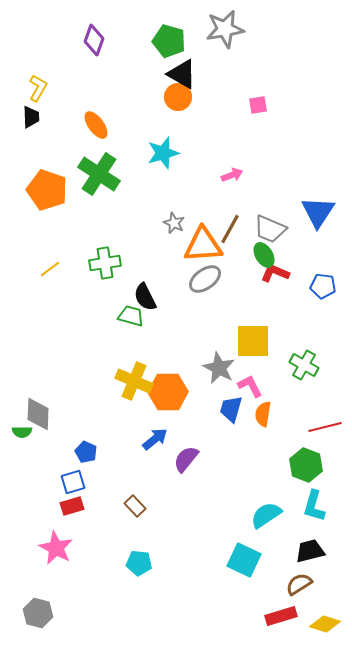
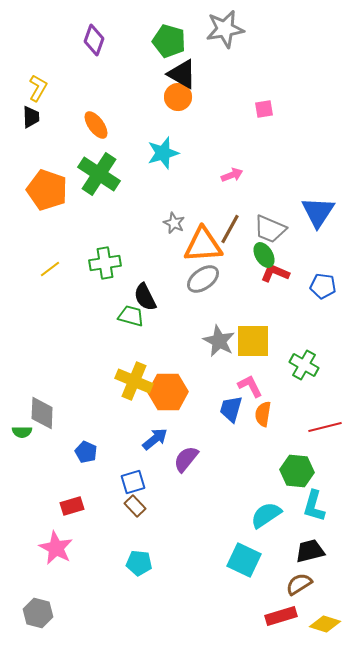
pink square at (258, 105): moved 6 px right, 4 px down
gray ellipse at (205, 279): moved 2 px left
gray star at (219, 368): moved 27 px up
gray diamond at (38, 414): moved 4 px right, 1 px up
green hexagon at (306, 465): moved 9 px left, 6 px down; rotated 16 degrees counterclockwise
blue square at (73, 482): moved 60 px right
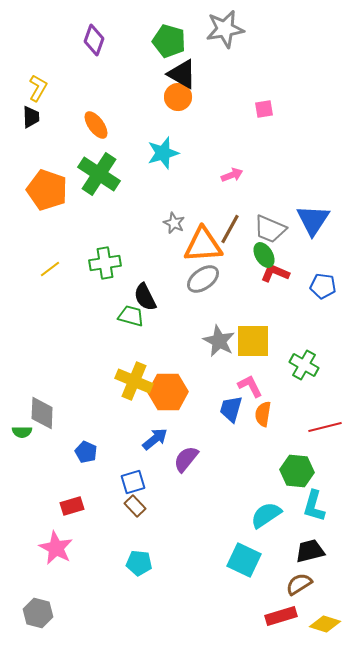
blue triangle at (318, 212): moved 5 px left, 8 px down
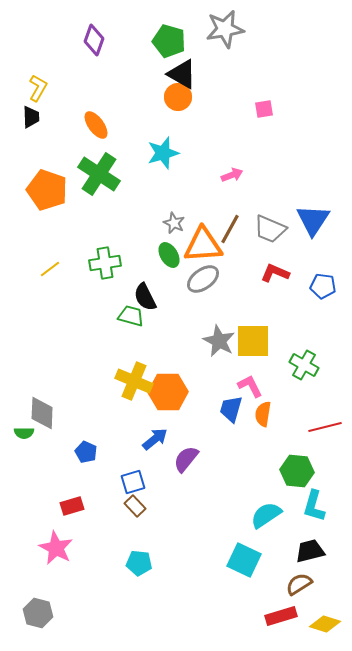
green ellipse at (264, 255): moved 95 px left
green semicircle at (22, 432): moved 2 px right, 1 px down
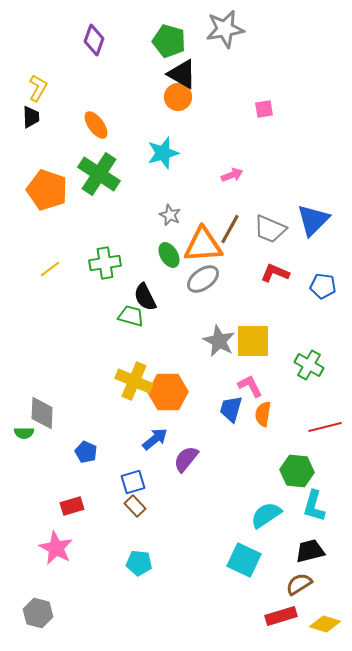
blue triangle at (313, 220): rotated 12 degrees clockwise
gray star at (174, 223): moved 4 px left, 8 px up
green cross at (304, 365): moved 5 px right
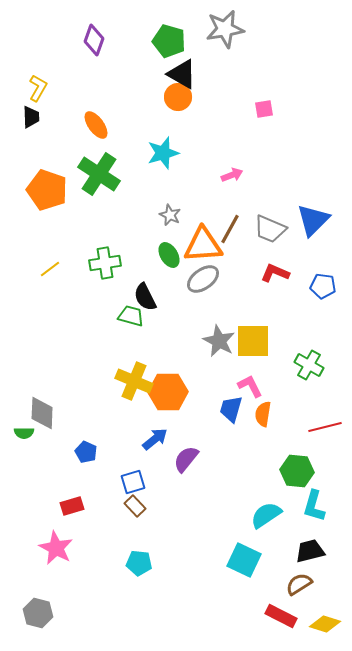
red rectangle at (281, 616): rotated 44 degrees clockwise
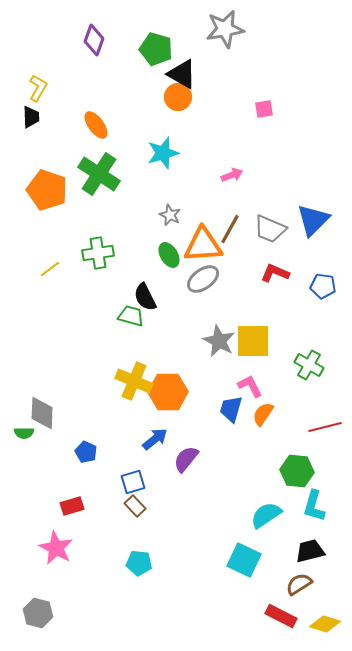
green pentagon at (169, 41): moved 13 px left, 8 px down
green cross at (105, 263): moved 7 px left, 10 px up
orange semicircle at (263, 414): rotated 25 degrees clockwise
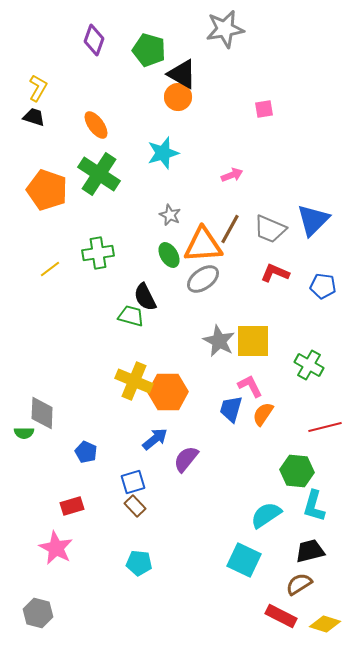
green pentagon at (156, 49): moved 7 px left, 1 px down
black trapezoid at (31, 117): moved 3 px right; rotated 70 degrees counterclockwise
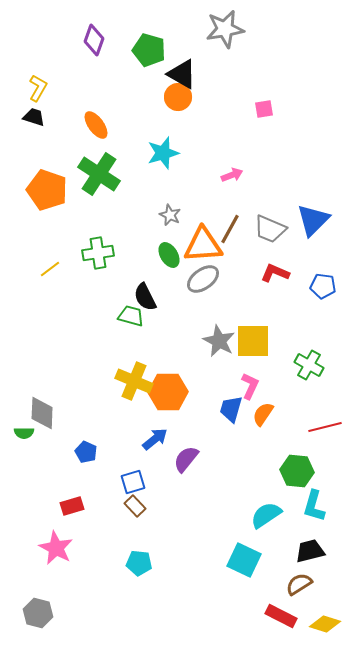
pink L-shape at (250, 386): rotated 52 degrees clockwise
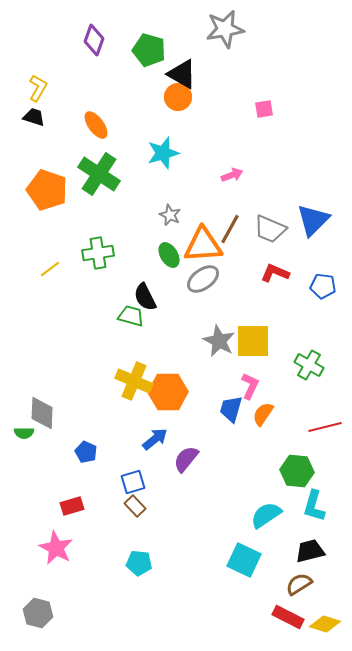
red rectangle at (281, 616): moved 7 px right, 1 px down
